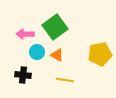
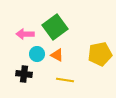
cyan circle: moved 2 px down
black cross: moved 1 px right, 1 px up
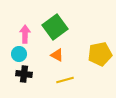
pink arrow: rotated 90 degrees clockwise
cyan circle: moved 18 px left
yellow line: rotated 24 degrees counterclockwise
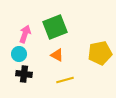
green square: rotated 15 degrees clockwise
pink arrow: rotated 18 degrees clockwise
yellow pentagon: moved 1 px up
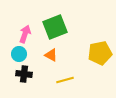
orange triangle: moved 6 px left
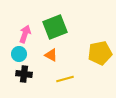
yellow line: moved 1 px up
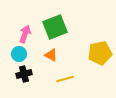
black cross: rotated 21 degrees counterclockwise
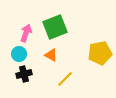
pink arrow: moved 1 px right, 1 px up
yellow line: rotated 30 degrees counterclockwise
